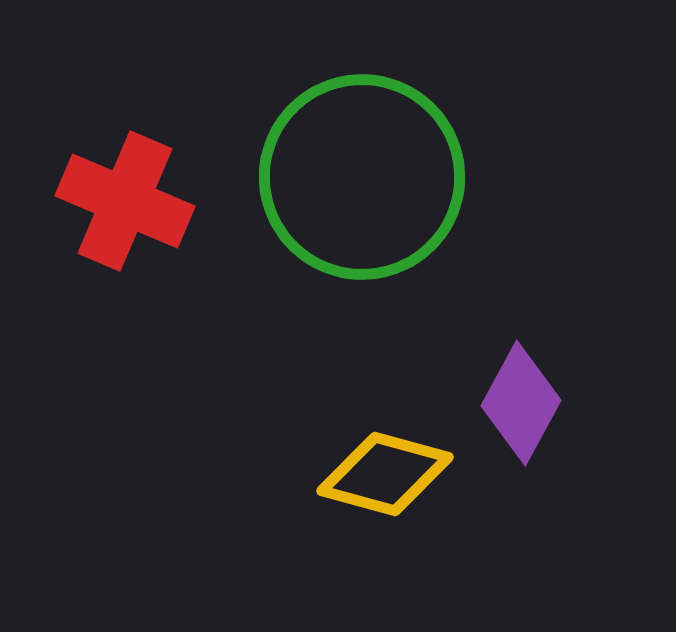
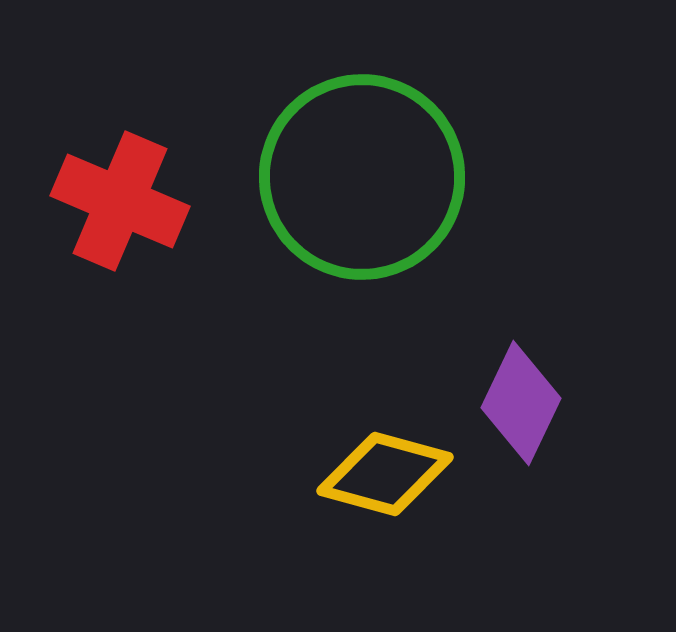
red cross: moved 5 px left
purple diamond: rotated 3 degrees counterclockwise
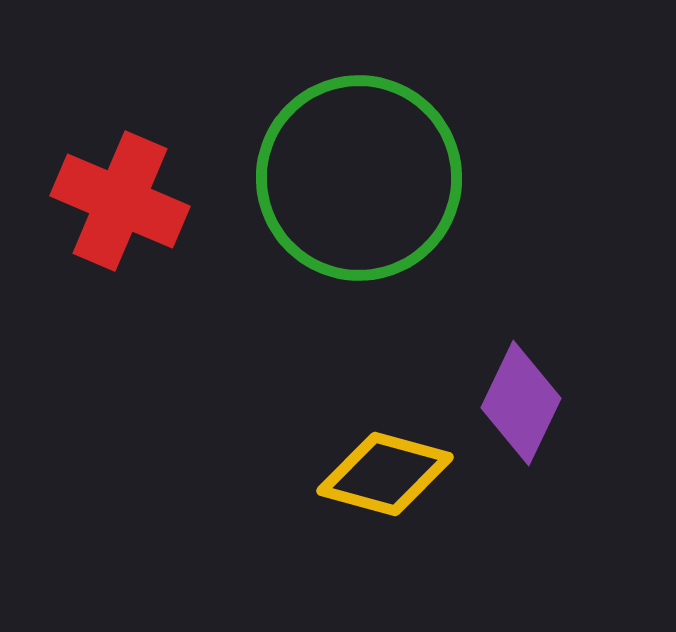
green circle: moved 3 px left, 1 px down
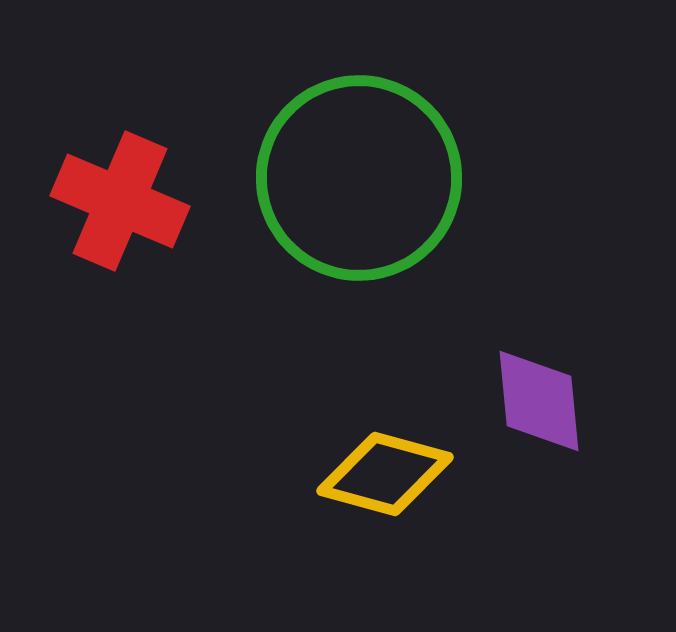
purple diamond: moved 18 px right, 2 px up; rotated 31 degrees counterclockwise
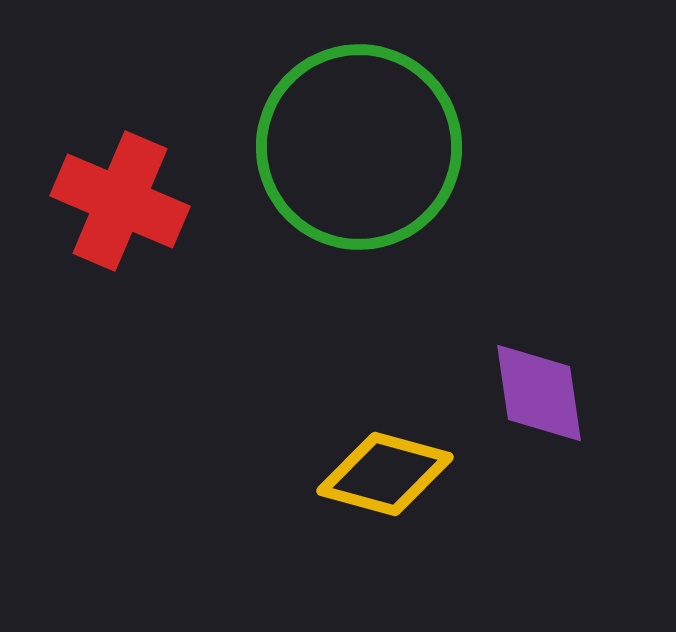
green circle: moved 31 px up
purple diamond: moved 8 px up; rotated 3 degrees counterclockwise
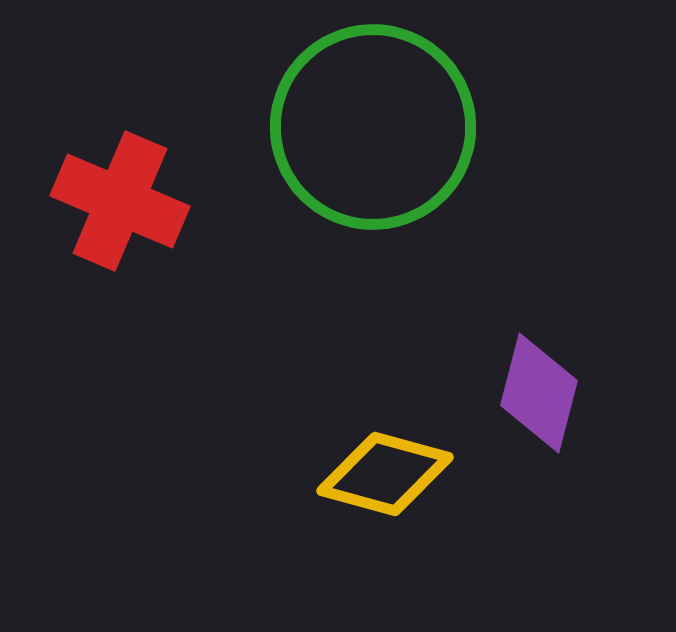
green circle: moved 14 px right, 20 px up
purple diamond: rotated 23 degrees clockwise
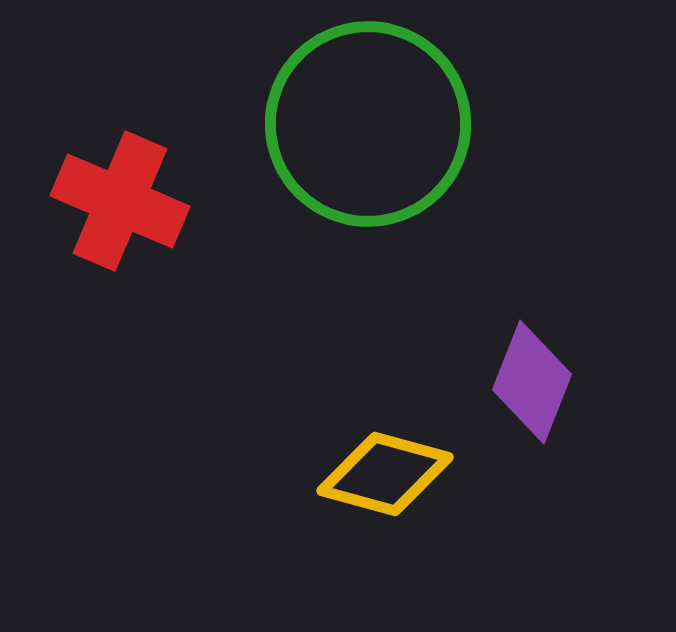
green circle: moved 5 px left, 3 px up
purple diamond: moved 7 px left, 11 px up; rotated 7 degrees clockwise
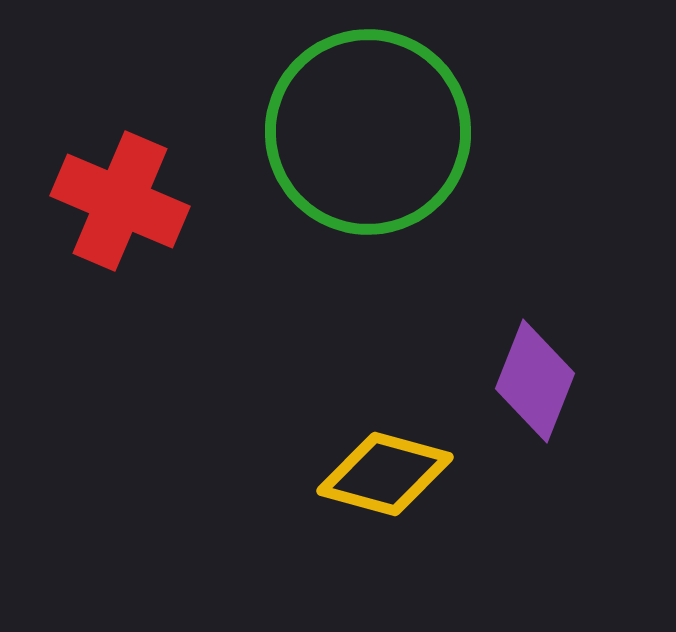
green circle: moved 8 px down
purple diamond: moved 3 px right, 1 px up
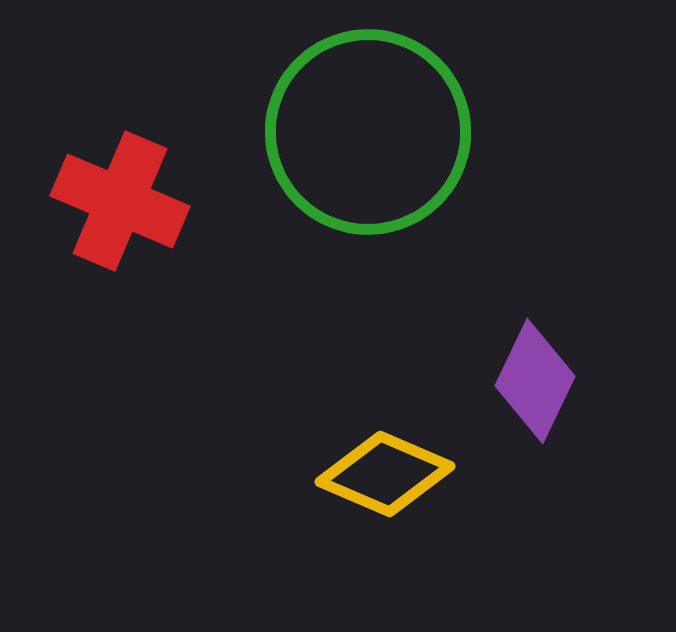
purple diamond: rotated 4 degrees clockwise
yellow diamond: rotated 8 degrees clockwise
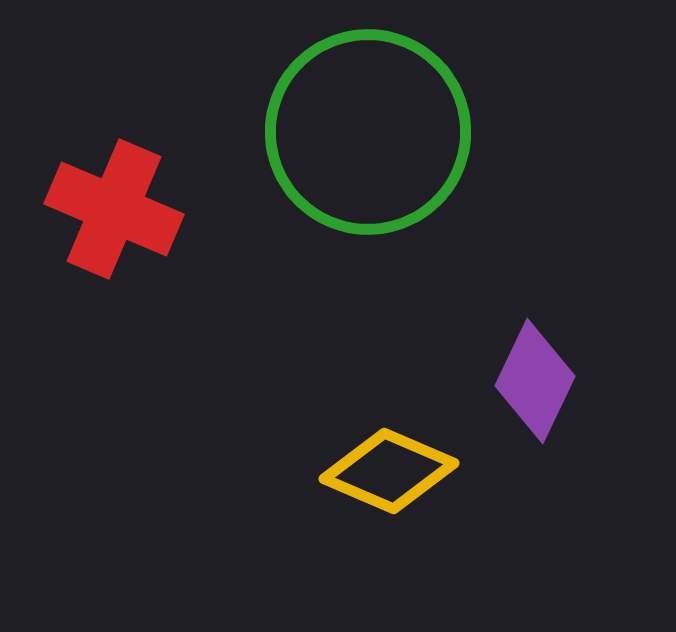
red cross: moved 6 px left, 8 px down
yellow diamond: moved 4 px right, 3 px up
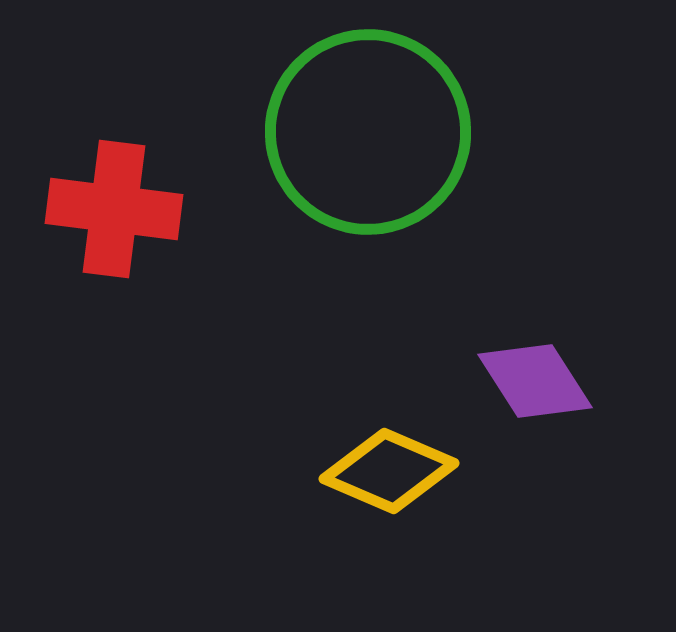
red cross: rotated 16 degrees counterclockwise
purple diamond: rotated 58 degrees counterclockwise
